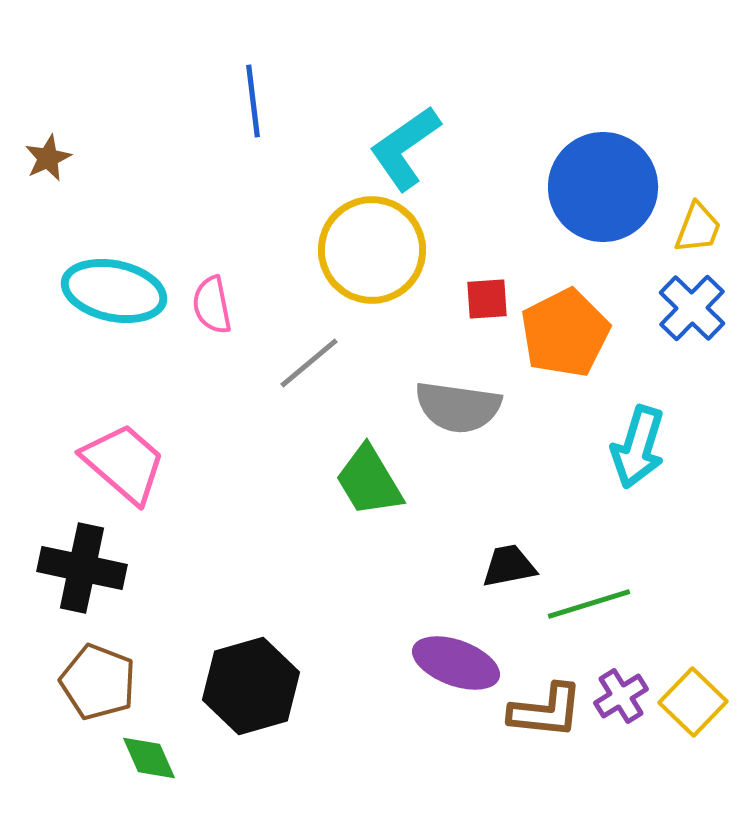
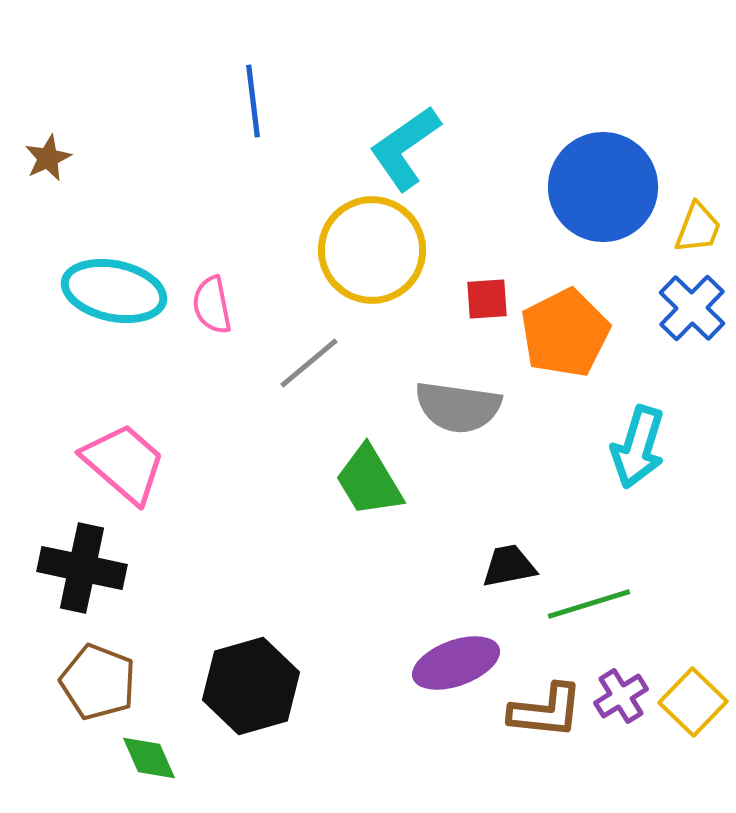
purple ellipse: rotated 40 degrees counterclockwise
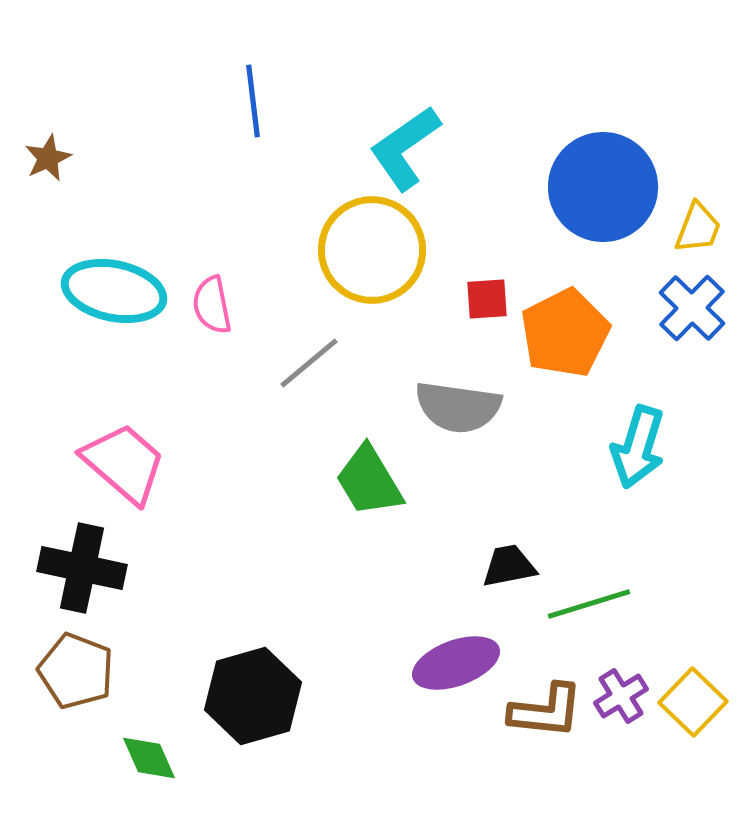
brown pentagon: moved 22 px left, 11 px up
black hexagon: moved 2 px right, 10 px down
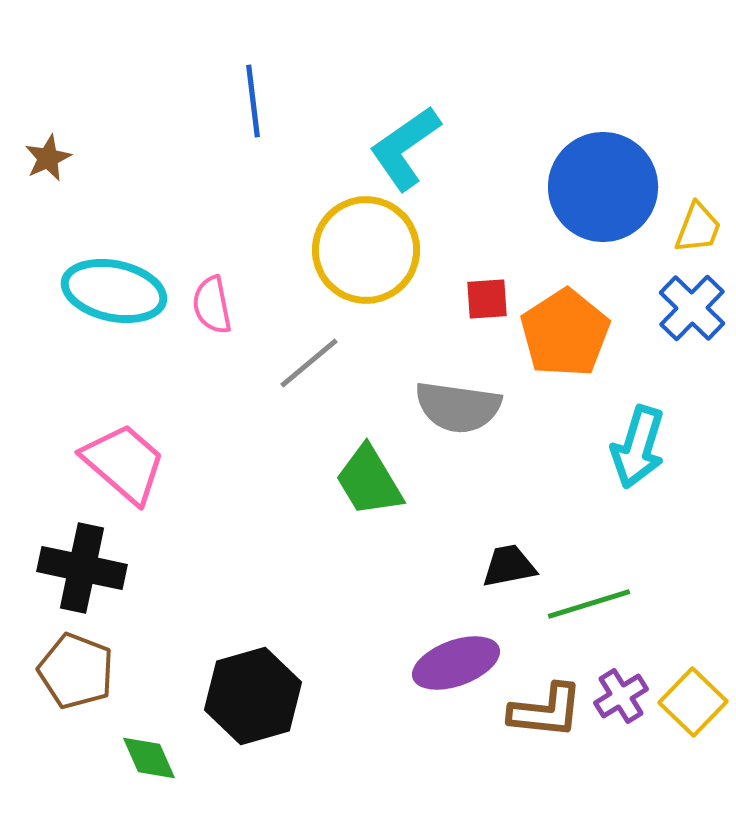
yellow circle: moved 6 px left
orange pentagon: rotated 6 degrees counterclockwise
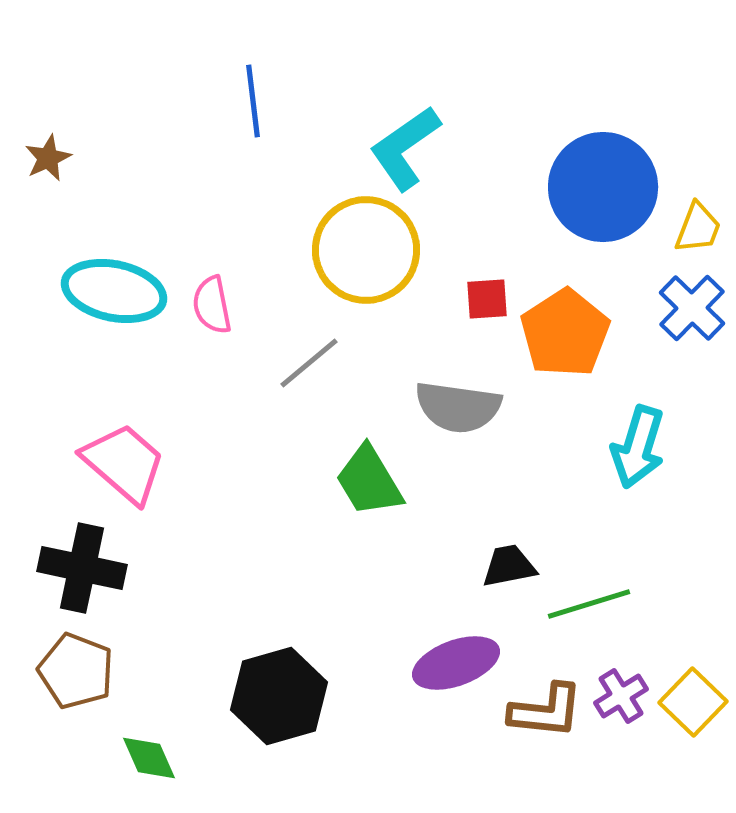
black hexagon: moved 26 px right
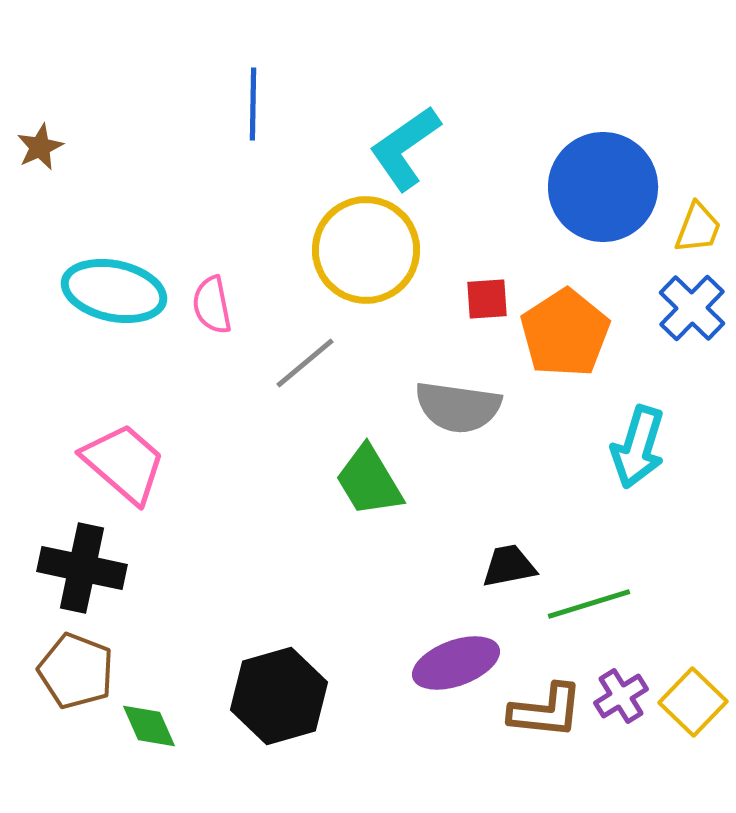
blue line: moved 3 px down; rotated 8 degrees clockwise
brown star: moved 8 px left, 11 px up
gray line: moved 4 px left
green diamond: moved 32 px up
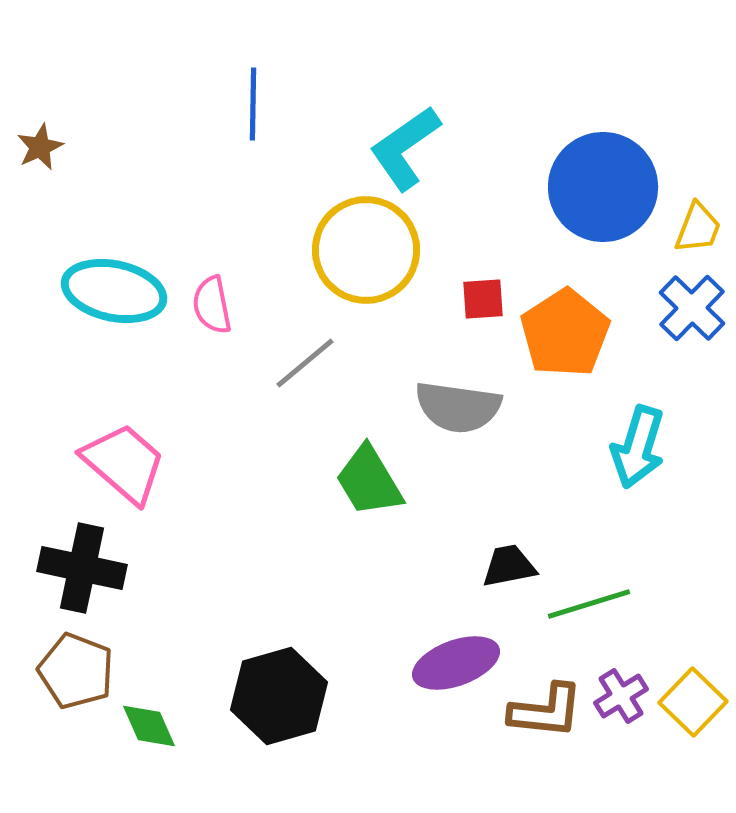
red square: moved 4 px left
